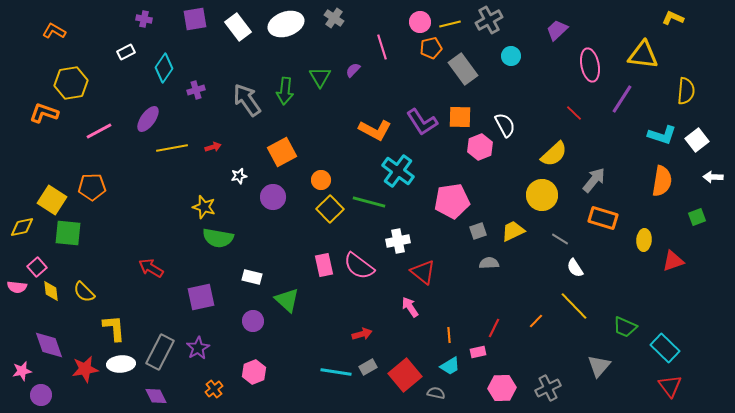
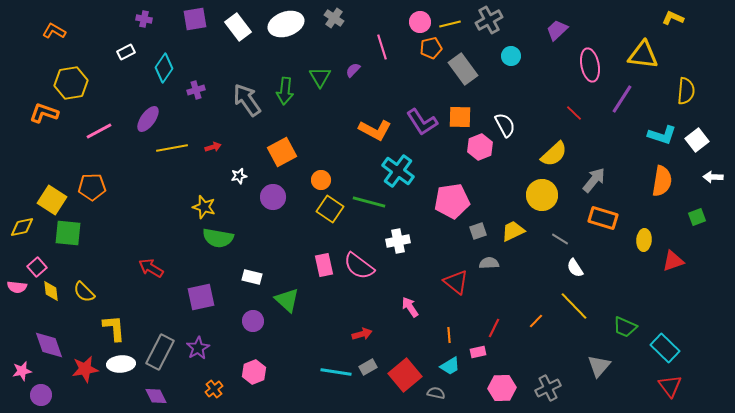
yellow square at (330, 209): rotated 12 degrees counterclockwise
red triangle at (423, 272): moved 33 px right, 10 px down
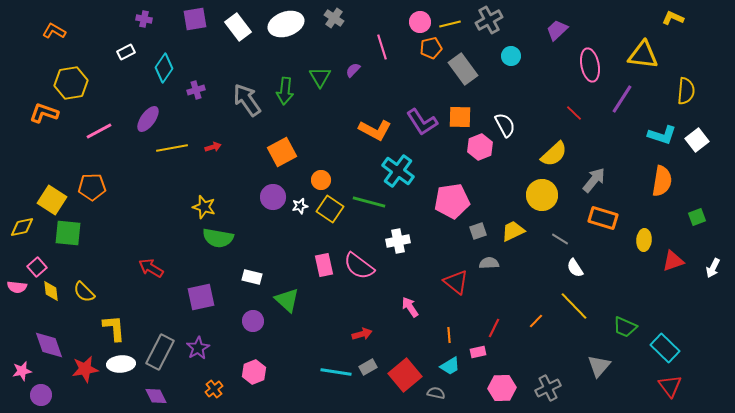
white star at (239, 176): moved 61 px right, 30 px down
white arrow at (713, 177): moved 91 px down; rotated 66 degrees counterclockwise
